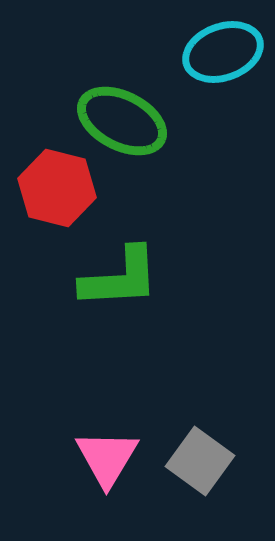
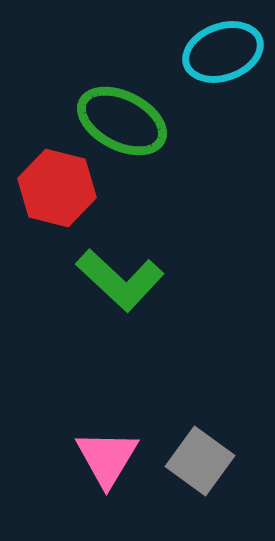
green L-shape: moved 2 px down; rotated 46 degrees clockwise
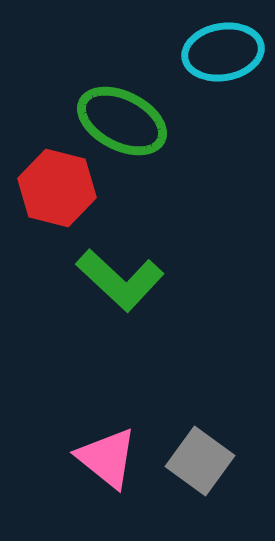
cyan ellipse: rotated 10 degrees clockwise
pink triangle: rotated 22 degrees counterclockwise
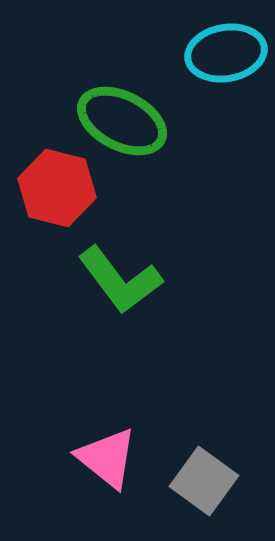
cyan ellipse: moved 3 px right, 1 px down
green L-shape: rotated 10 degrees clockwise
gray square: moved 4 px right, 20 px down
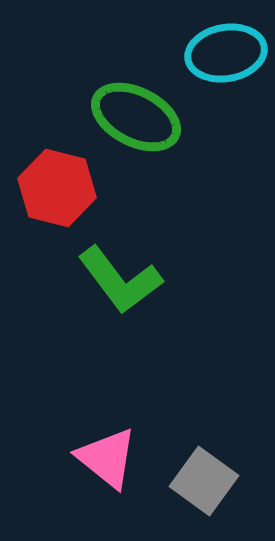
green ellipse: moved 14 px right, 4 px up
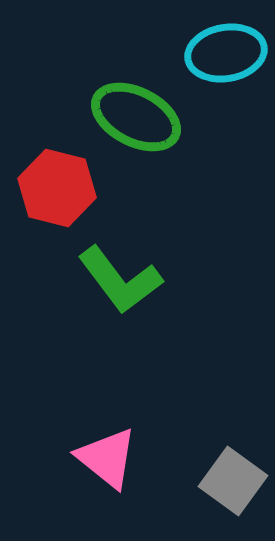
gray square: moved 29 px right
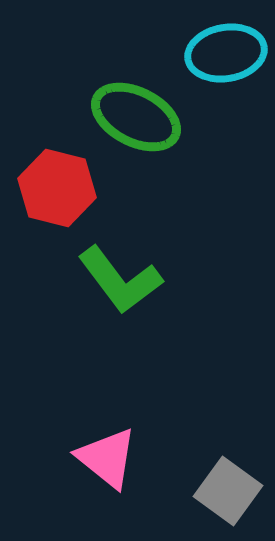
gray square: moved 5 px left, 10 px down
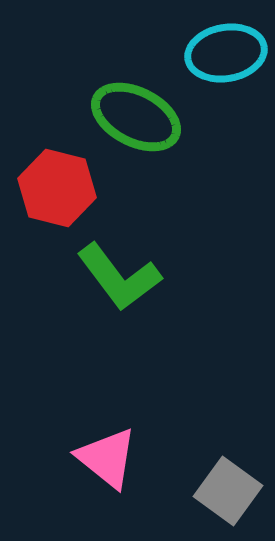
green L-shape: moved 1 px left, 3 px up
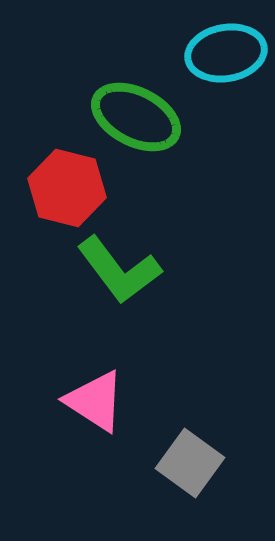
red hexagon: moved 10 px right
green L-shape: moved 7 px up
pink triangle: moved 12 px left, 57 px up; rotated 6 degrees counterclockwise
gray square: moved 38 px left, 28 px up
